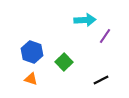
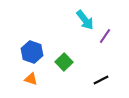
cyan arrow: rotated 55 degrees clockwise
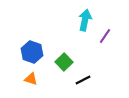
cyan arrow: rotated 130 degrees counterclockwise
black line: moved 18 px left
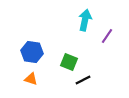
purple line: moved 2 px right
blue hexagon: rotated 10 degrees counterclockwise
green square: moved 5 px right; rotated 24 degrees counterclockwise
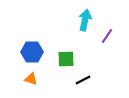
blue hexagon: rotated 10 degrees counterclockwise
green square: moved 3 px left, 3 px up; rotated 24 degrees counterclockwise
